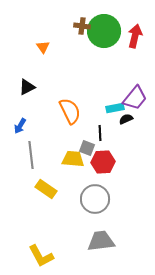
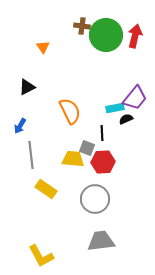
green circle: moved 2 px right, 4 px down
black line: moved 2 px right
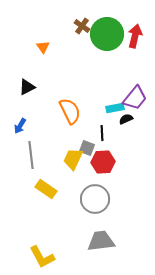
brown cross: rotated 28 degrees clockwise
green circle: moved 1 px right, 1 px up
yellow trapezoid: rotated 70 degrees counterclockwise
yellow L-shape: moved 1 px right, 1 px down
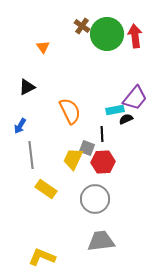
red arrow: rotated 20 degrees counterclockwise
cyan rectangle: moved 2 px down
black line: moved 1 px down
yellow L-shape: rotated 140 degrees clockwise
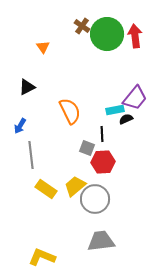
yellow trapezoid: moved 2 px right, 27 px down; rotated 25 degrees clockwise
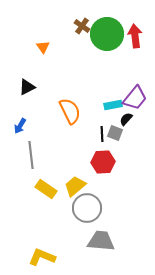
cyan rectangle: moved 2 px left, 5 px up
black semicircle: rotated 24 degrees counterclockwise
gray square: moved 28 px right, 15 px up
gray circle: moved 8 px left, 9 px down
gray trapezoid: rotated 12 degrees clockwise
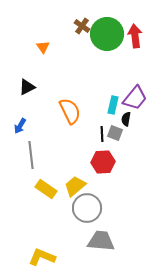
cyan rectangle: rotated 66 degrees counterclockwise
black semicircle: rotated 32 degrees counterclockwise
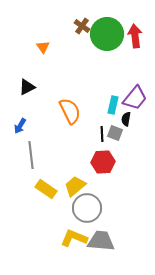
yellow L-shape: moved 32 px right, 19 px up
